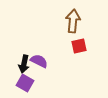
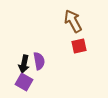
brown arrow: rotated 35 degrees counterclockwise
purple semicircle: rotated 54 degrees clockwise
purple square: moved 1 px left, 1 px up
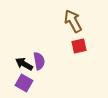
black arrow: rotated 108 degrees clockwise
purple square: moved 1 px down
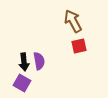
black arrow: moved 2 px up; rotated 126 degrees counterclockwise
purple square: moved 2 px left
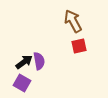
black arrow: rotated 120 degrees counterclockwise
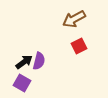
brown arrow: moved 1 px right, 2 px up; rotated 90 degrees counterclockwise
red square: rotated 14 degrees counterclockwise
purple semicircle: rotated 24 degrees clockwise
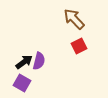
brown arrow: rotated 75 degrees clockwise
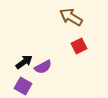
brown arrow: moved 3 px left, 2 px up; rotated 15 degrees counterclockwise
purple semicircle: moved 4 px right, 6 px down; rotated 48 degrees clockwise
purple square: moved 1 px right, 3 px down
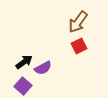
brown arrow: moved 7 px right, 5 px down; rotated 85 degrees counterclockwise
purple semicircle: moved 1 px down
purple square: rotated 12 degrees clockwise
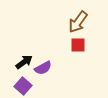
red square: moved 1 px left, 1 px up; rotated 28 degrees clockwise
